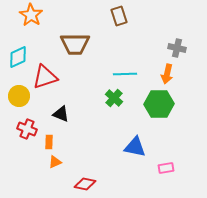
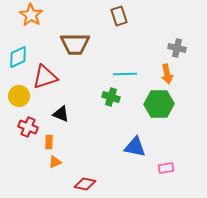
orange arrow: rotated 24 degrees counterclockwise
green cross: moved 3 px left, 1 px up; rotated 24 degrees counterclockwise
red cross: moved 1 px right, 2 px up
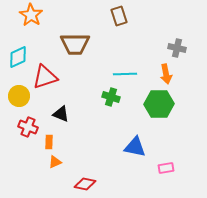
orange arrow: moved 1 px left
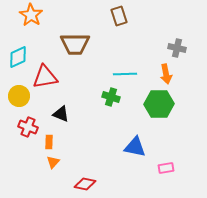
red triangle: rotated 8 degrees clockwise
orange triangle: moved 2 px left; rotated 24 degrees counterclockwise
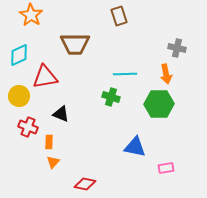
cyan diamond: moved 1 px right, 2 px up
